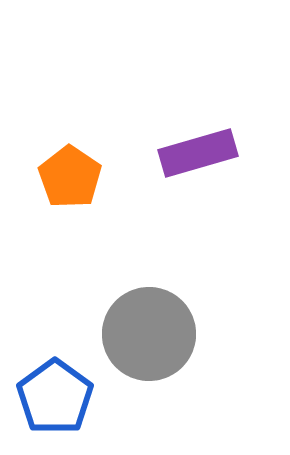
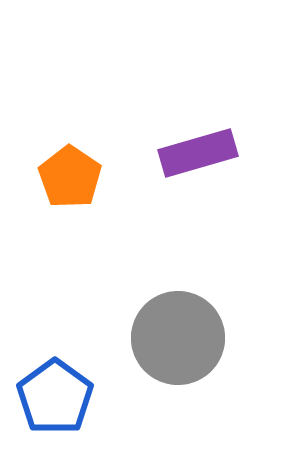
gray circle: moved 29 px right, 4 px down
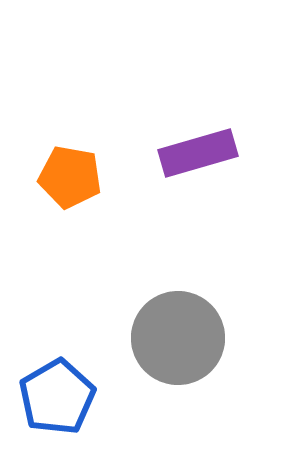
orange pentagon: rotated 24 degrees counterclockwise
blue pentagon: moved 2 px right; rotated 6 degrees clockwise
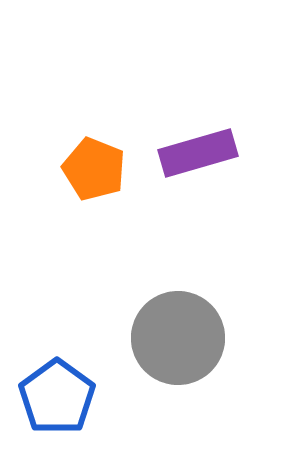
orange pentagon: moved 24 px right, 8 px up; rotated 12 degrees clockwise
blue pentagon: rotated 6 degrees counterclockwise
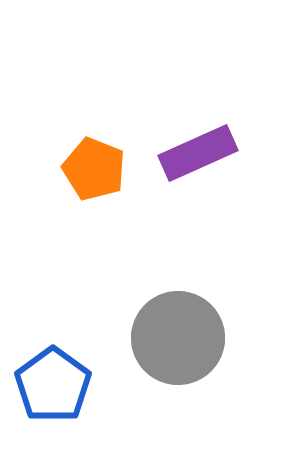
purple rectangle: rotated 8 degrees counterclockwise
blue pentagon: moved 4 px left, 12 px up
